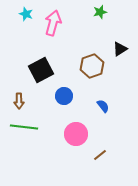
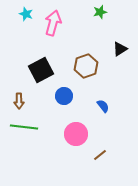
brown hexagon: moved 6 px left
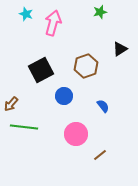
brown arrow: moved 8 px left, 3 px down; rotated 42 degrees clockwise
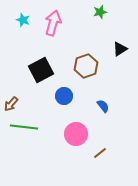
cyan star: moved 3 px left, 6 px down
brown line: moved 2 px up
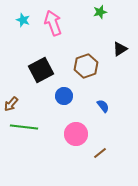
pink arrow: rotated 35 degrees counterclockwise
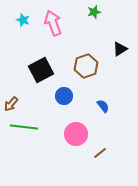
green star: moved 6 px left
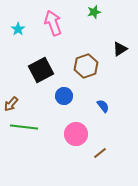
cyan star: moved 5 px left, 9 px down; rotated 16 degrees clockwise
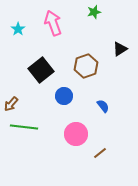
black square: rotated 10 degrees counterclockwise
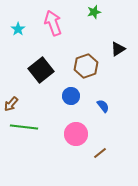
black triangle: moved 2 px left
blue circle: moved 7 px right
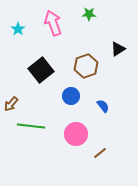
green star: moved 5 px left, 2 px down; rotated 16 degrees clockwise
green line: moved 7 px right, 1 px up
